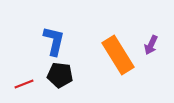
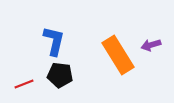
purple arrow: rotated 48 degrees clockwise
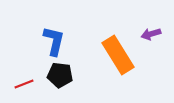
purple arrow: moved 11 px up
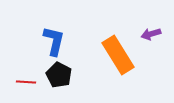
black pentagon: moved 1 px left; rotated 20 degrees clockwise
red line: moved 2 px right, 2 px up; rotated 24 degrees clockwise
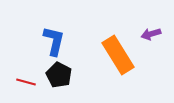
red line: rotated 12 degrees clockwise
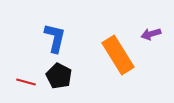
blue L-shape: moved 1 px right, 3 px up
black pentagon: moved 1 px down
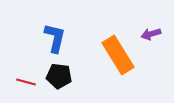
black pentagon: rotated 20 degrees counterclockwise
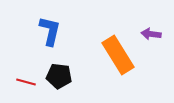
purple arrow: rotated 24 degrees clockwise
blue L-shape: moved 5 px left, 7 px up
